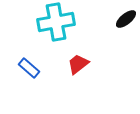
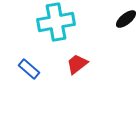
red trapezoid: moved 1 px left
blue rectangle: moved 1 px down
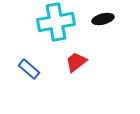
black ellipse: moved 23 px left; rotated 25 degrees clockwise
red trapezoid: moved 1 px left, 2 px up
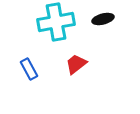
red trapezoid: moved 2 px down
blue rectangle: rotated 20 degrees clockwise
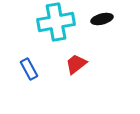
black ellipse: moved 1 px left
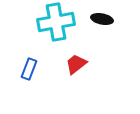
black ellipse: rotated 25 degrees clockwise
blue rectangle: rotated 50 degrees clockwise
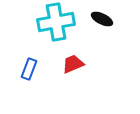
black ellipse: rotated 15 degrees clockwise
red trapezoid: moved 3 px left; rotated 15 degrees clockwise
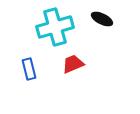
cyan cross: moved 1 px left, 5 px down; rotated 6 degrees counterclockwise
blue rectangle: rotated 35 degrees counterclockwise
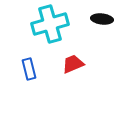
black ellipse: rotated 20 degrees counterclockwise
cyan cross: moved 5 px left, 3 px up
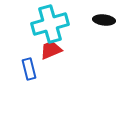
black ellipse: moved 2 px right, 1 px down
red trapezoid: moved 22 px left, 14 px up
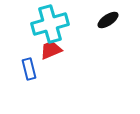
black ellipse: moved 4 px right; rotated 40 degrees counterclockwise
